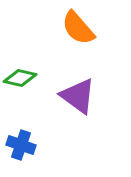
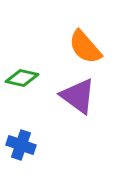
orange semicircle: moved 7 px right, 19 px down
green diamond: moved 2 px right
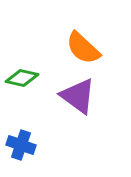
orange semicircle: moved 2 px left, 1 px down; rotated 6 degrees counterclockwise
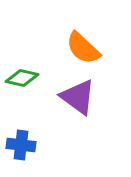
purple triangle: moved 1 px down
blue cross: rotated 12 degrees counterclockwise
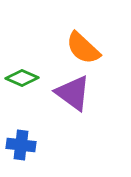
green diamond: rotated 12 degrees clockwise
purple triangle: moved 5 px left, 4 px up
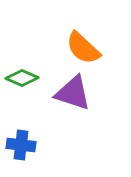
purple triangle: rotated 18 degrees counterclockwise
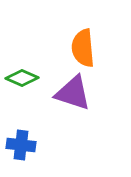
orange semicircle: rotated 42 degrees clockwise
